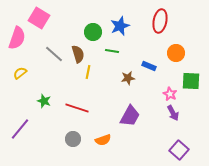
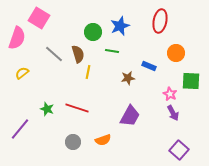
yellow semicircle: moved 2 px right
green star: moved 3 px right, 8 px down
gray circle: moved 3 px down
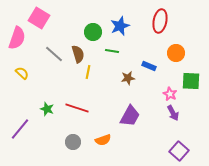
yellow semicircle: rotated 80 degrees clockwise
purple square: moved 1 px down
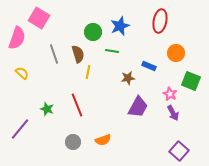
gray line: rotated 30 degrees clockwise
green square: rotated 18 degrees clockwise
red line: moved 3 px up; rotated 50 degrees clockwise
purple trapezoid: moved 8 px right, 9 px up
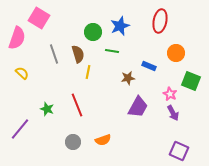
purple square: rotated 18 degrees counterclockwise
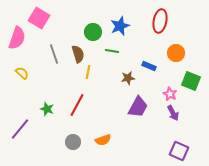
red line: rotated 50 degrees clockwise
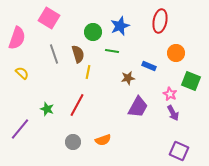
pink square: moved 10 px right
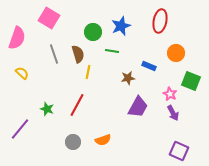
blue star: moved 1 px right
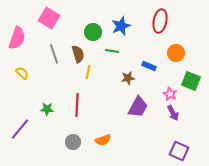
red line: rotated 25 degrees counterclockwise
green star: rotated 16 degrees counterclockwise
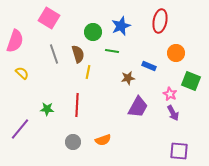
pink semicircle: moved 2 px left, 3 px down
purple square: rotated 18 degrees counterclockwise
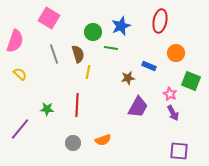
green line: moved 1 px left, 3 px up
yellow semicircle: moved 2 px left, 1 px down
gray circle: moved 1 px down
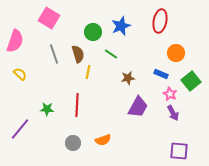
green line: moved 6 px down; rotated 24 degrees clockwise
blue rectangle: moved 12 px right, 8 px down
green square: rotated 30 degrees clockwise
